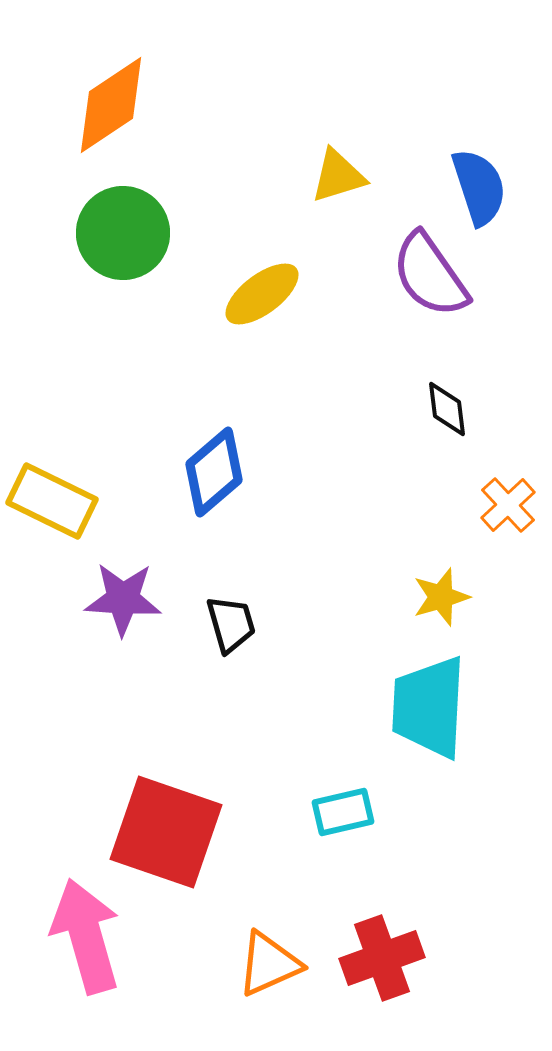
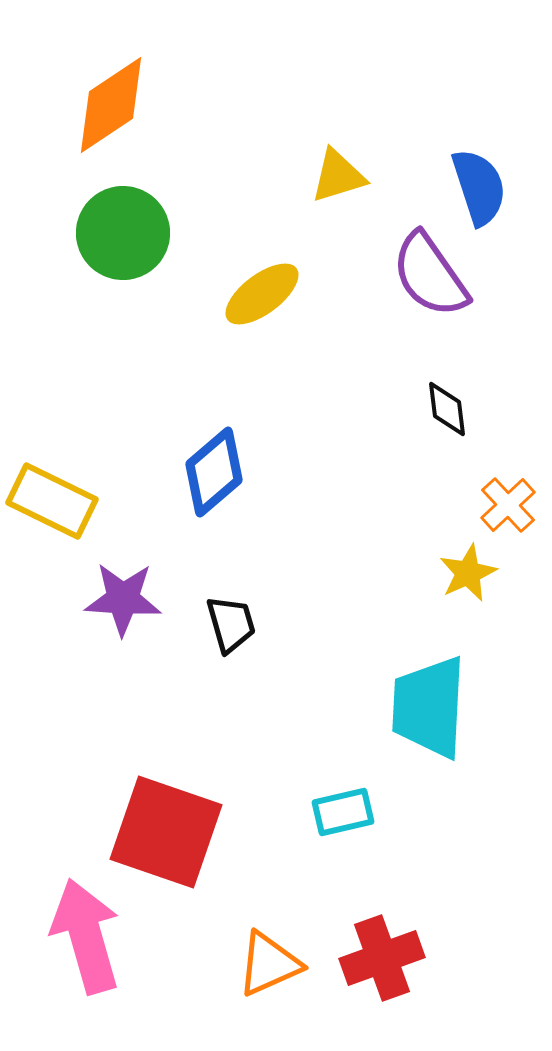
yellow star: moved 27 px right, 24 px up; rotated 8 degrees counterclockwise
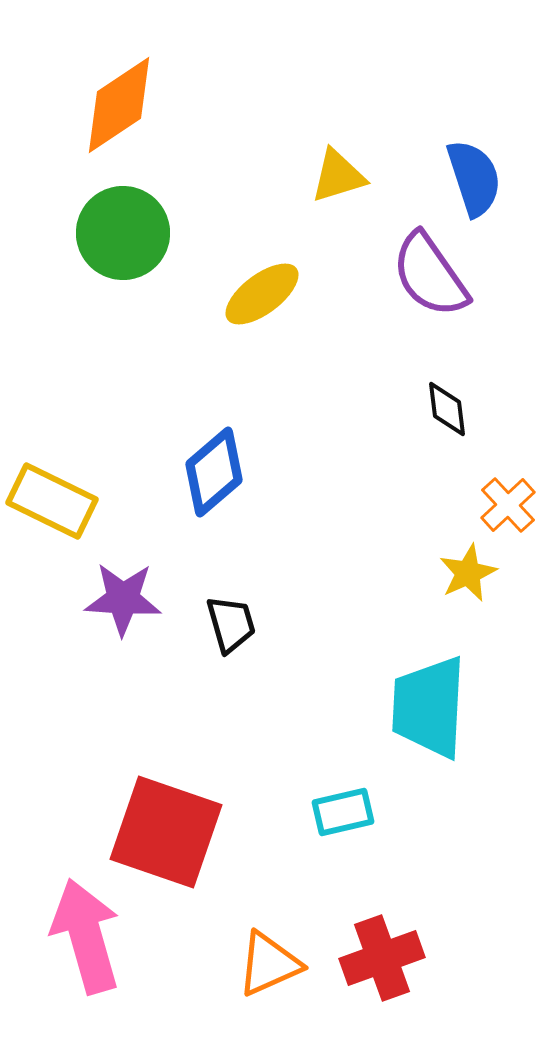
orange diamond: moved 8 px right
blue semicircle: moved 5 px left, 9 px up
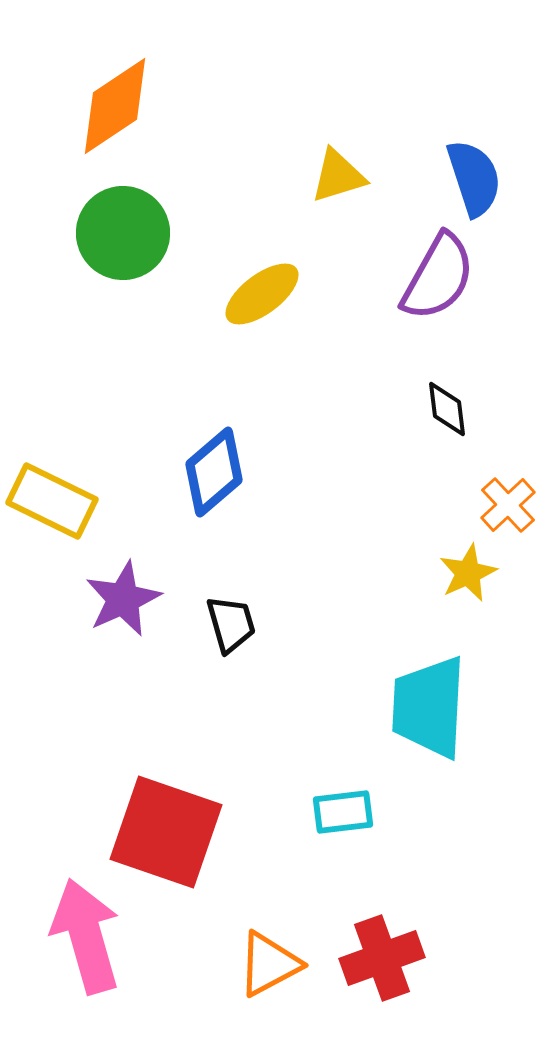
orange diamond: moved 4 px left, 1 px down
purple semicircle: moved 8 px right, 2 px down; rotated 116 degrees counterclockwise
purple star: rotated 28 degrees counterclockwise
cyan rectangle: rotated 6 degrees clockwise
orange triangle: rotated 4 degrees counterclockwise
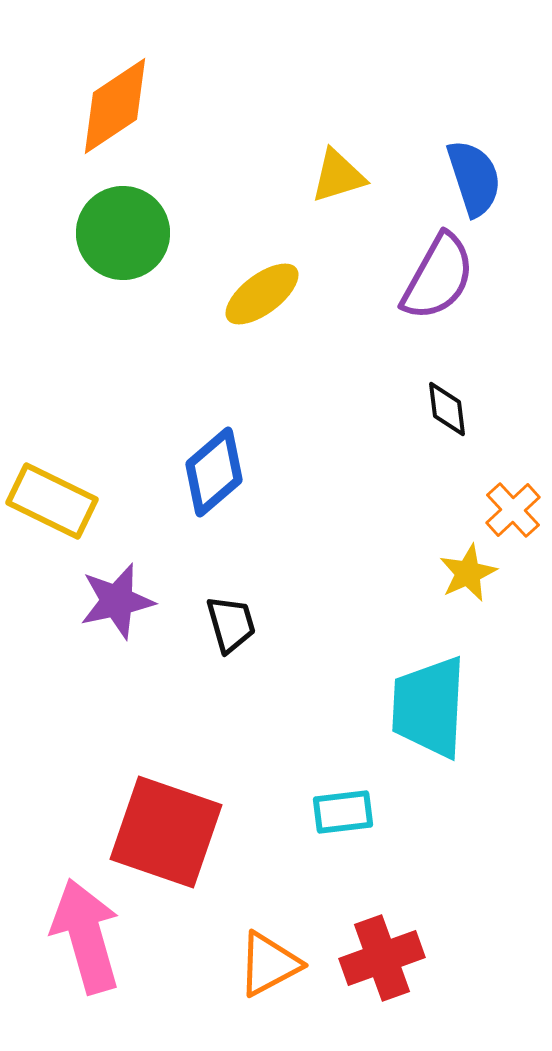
orange cross: moved 5 px right, 5 px down
purple star: moved 6 px left, 2 px down; rotated 12 degrees clockwise
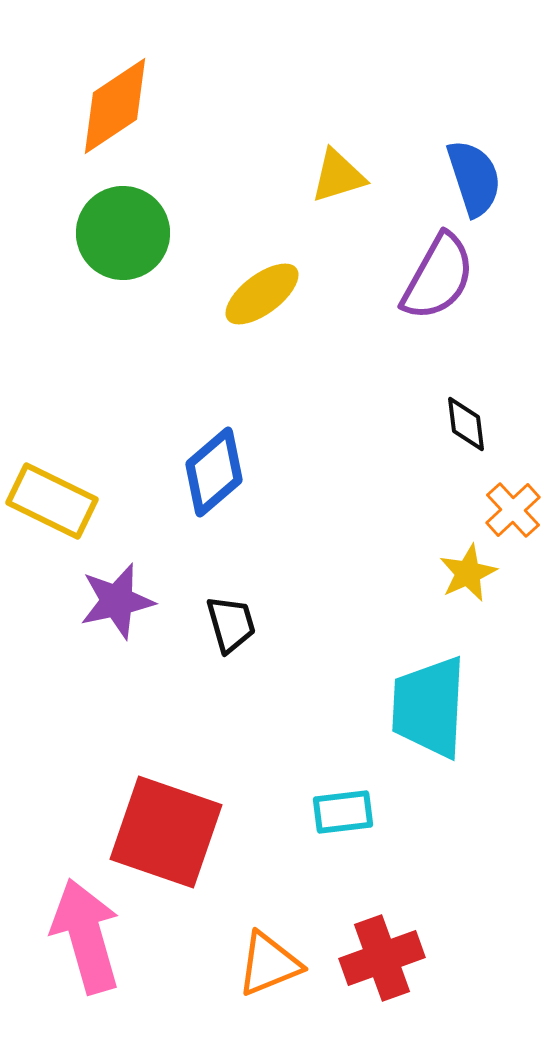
black diamond: moved 19 px right, 15 px down
orange triangle: rotated 6 degrees clockwise
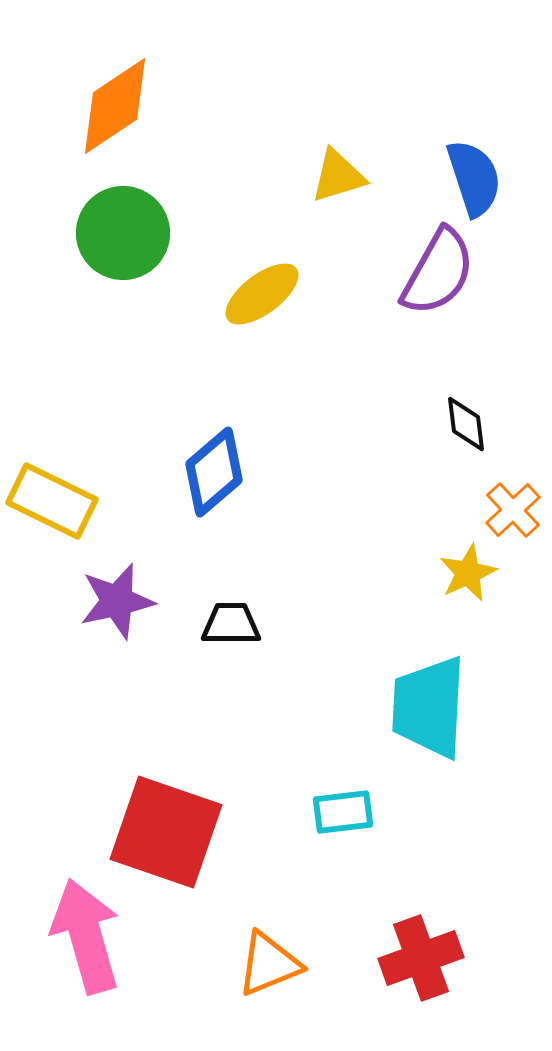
purple semicircle: moved 5 px up
black trapezoid: rotated 74 degrees counterclockwise
red cross: moved 39 px right
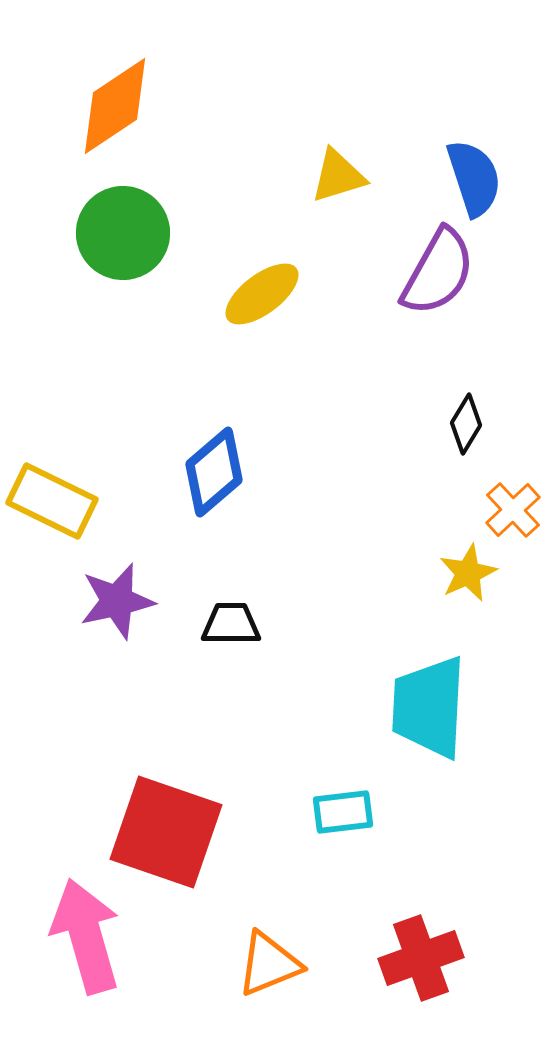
black diamond: rotated 38 degrees clockwise
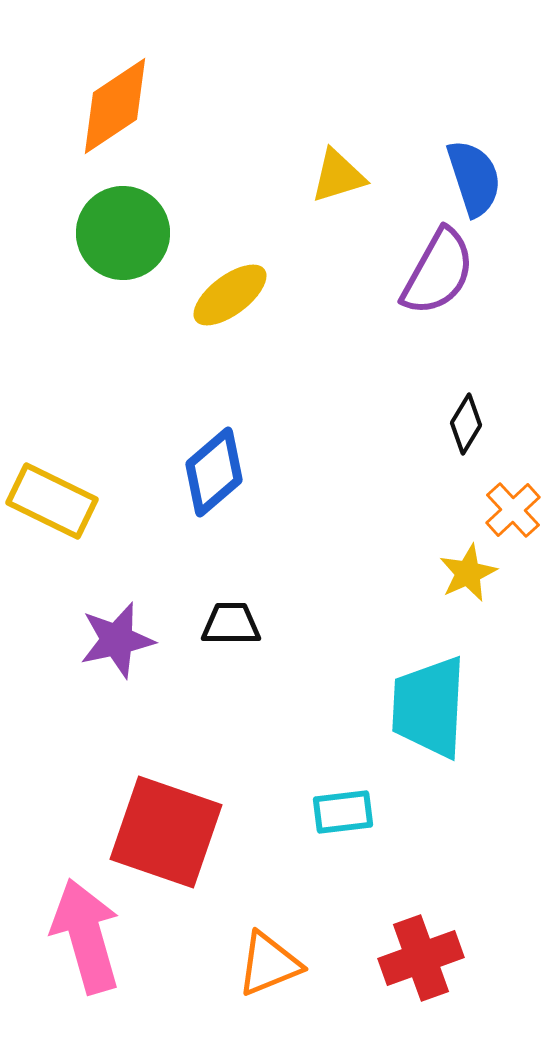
yellow ellipse: moved 32 px left, 1 px down
purple star: moved 39 px down
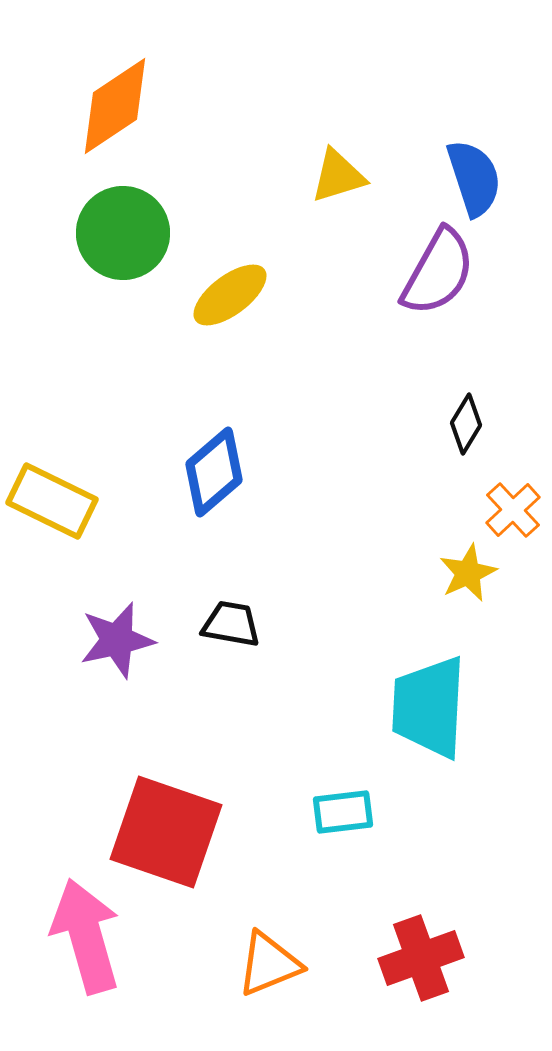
black trapezoid: rotated 10 degrees clockwise
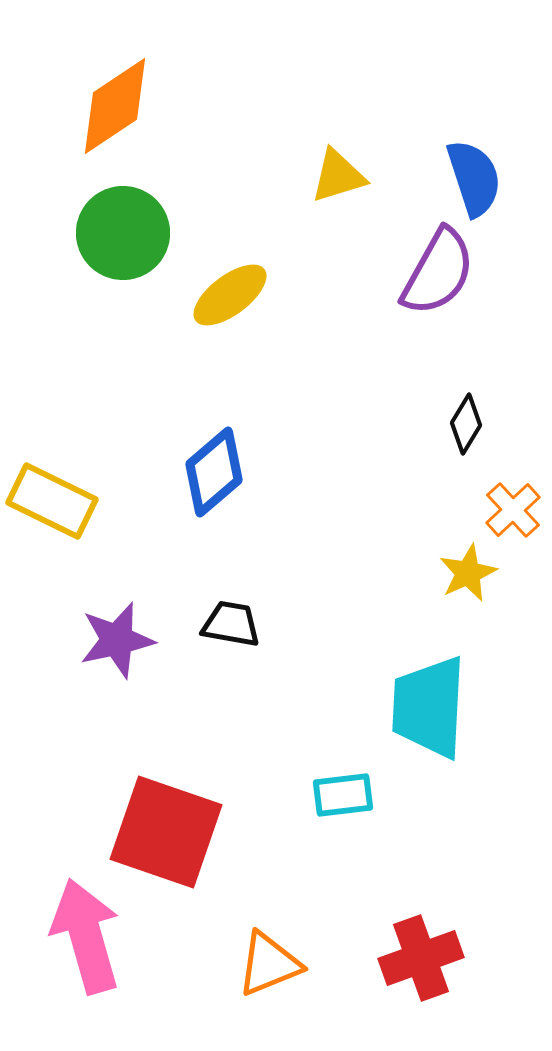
cyan rectangle: moved 17 px up
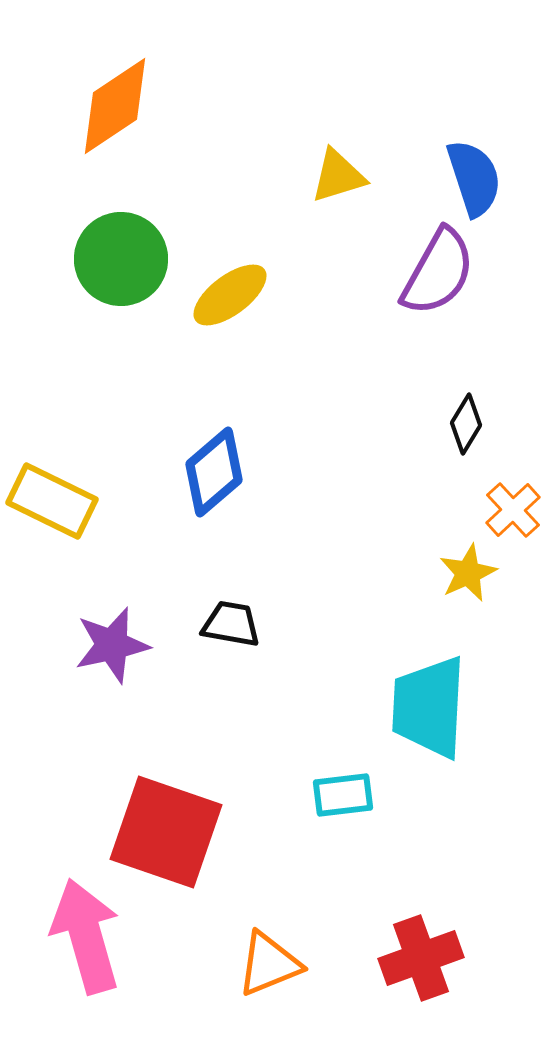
green circle: moved 2 px left, 26 px down
purple star: moved 5 px left, 5 px down
